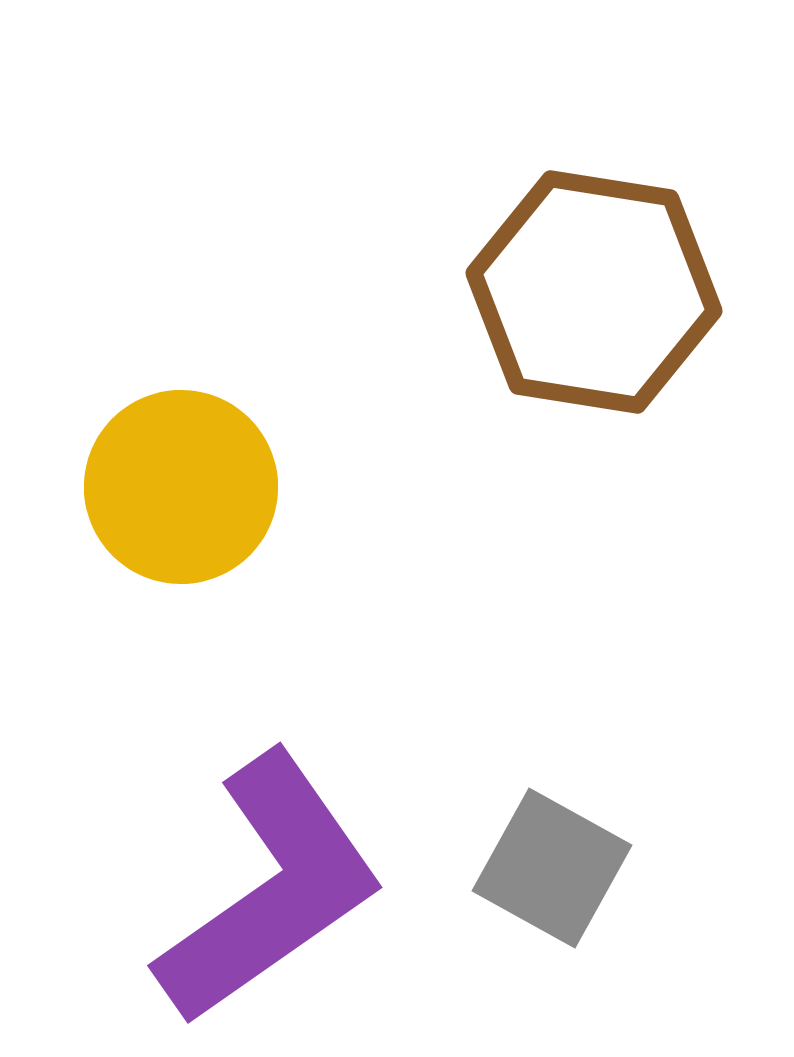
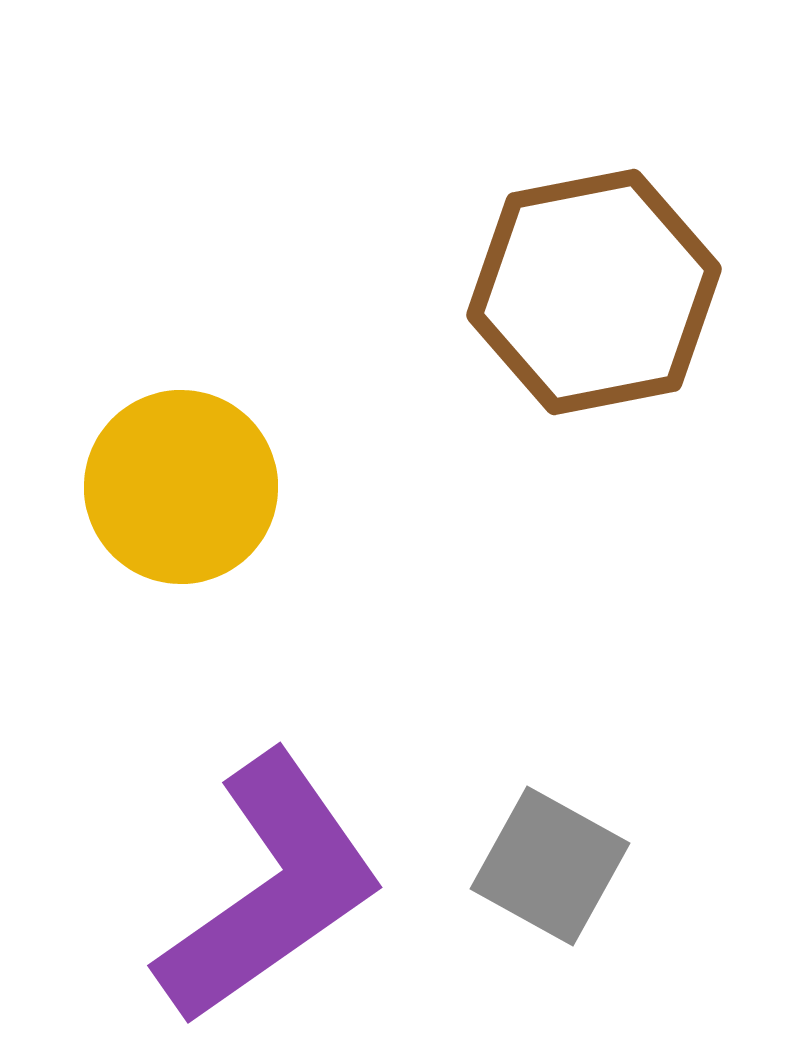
brown hexagon: rotated 20 degrees counterclockwise
gray square: moved 2 px left, 2 px up
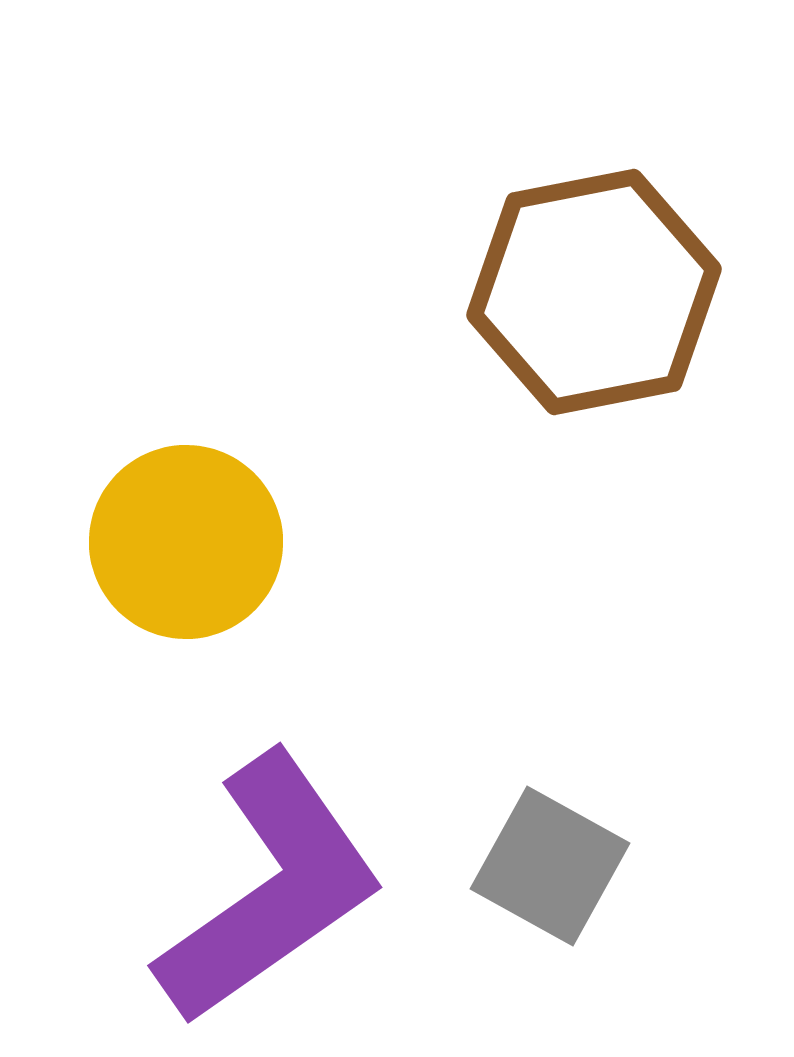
yellow circle: moved 5 px right, 55 px down
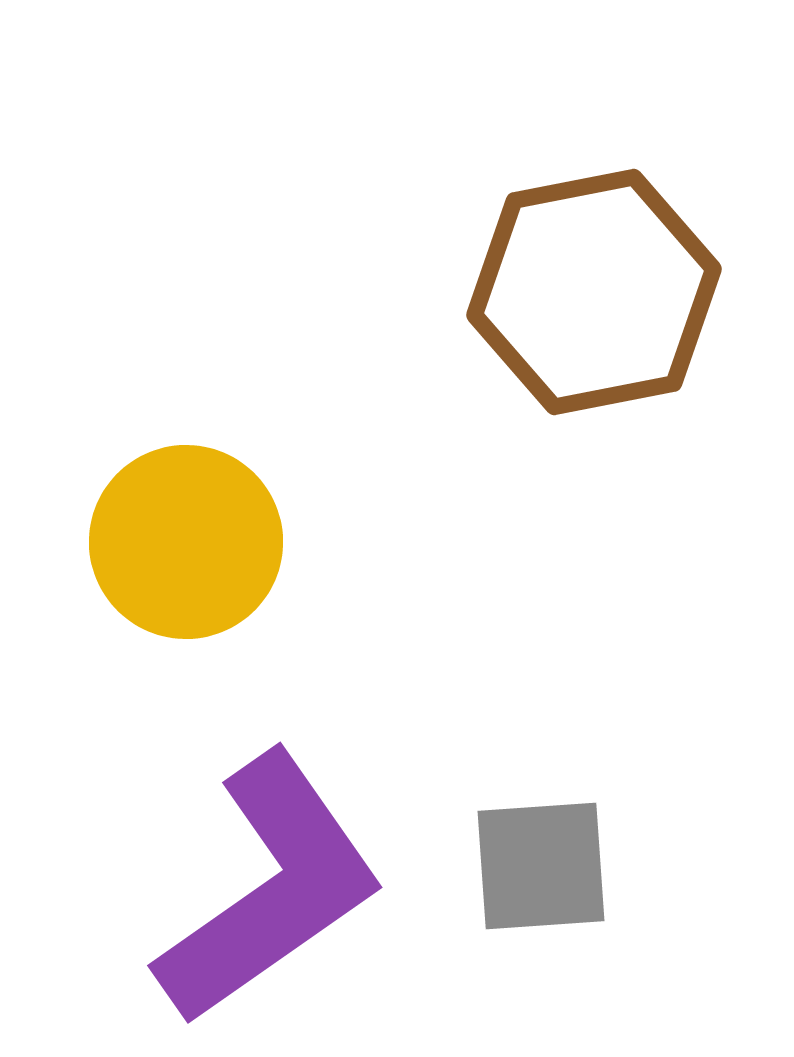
gray square: moved 9 px left; rotated 33 degrees counterclockwise
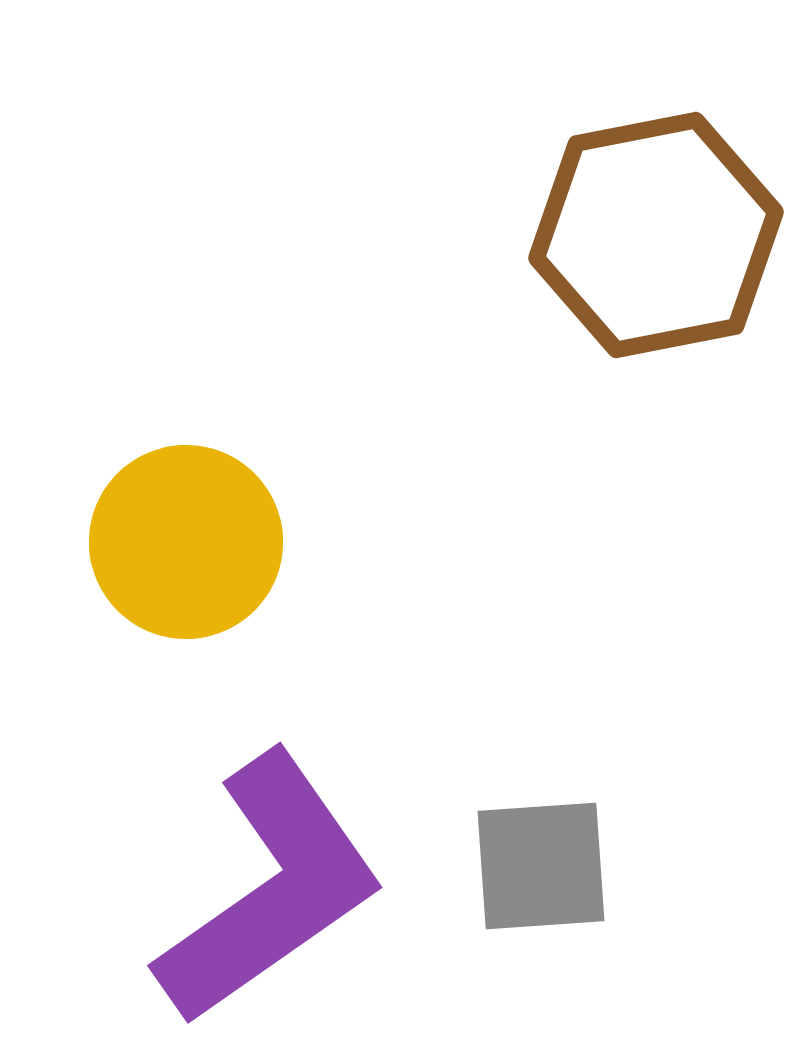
brown hexagon: moved 62 px right, 57 px up
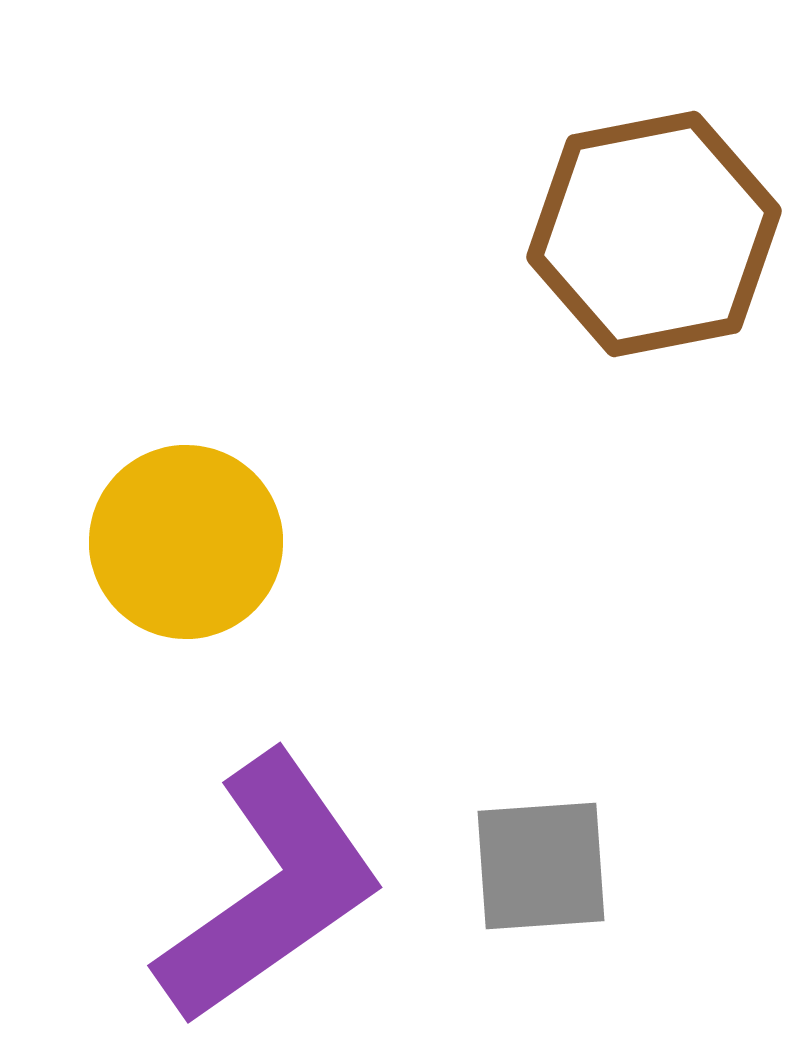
brown hexagon: moved 2 px left, 1 px up
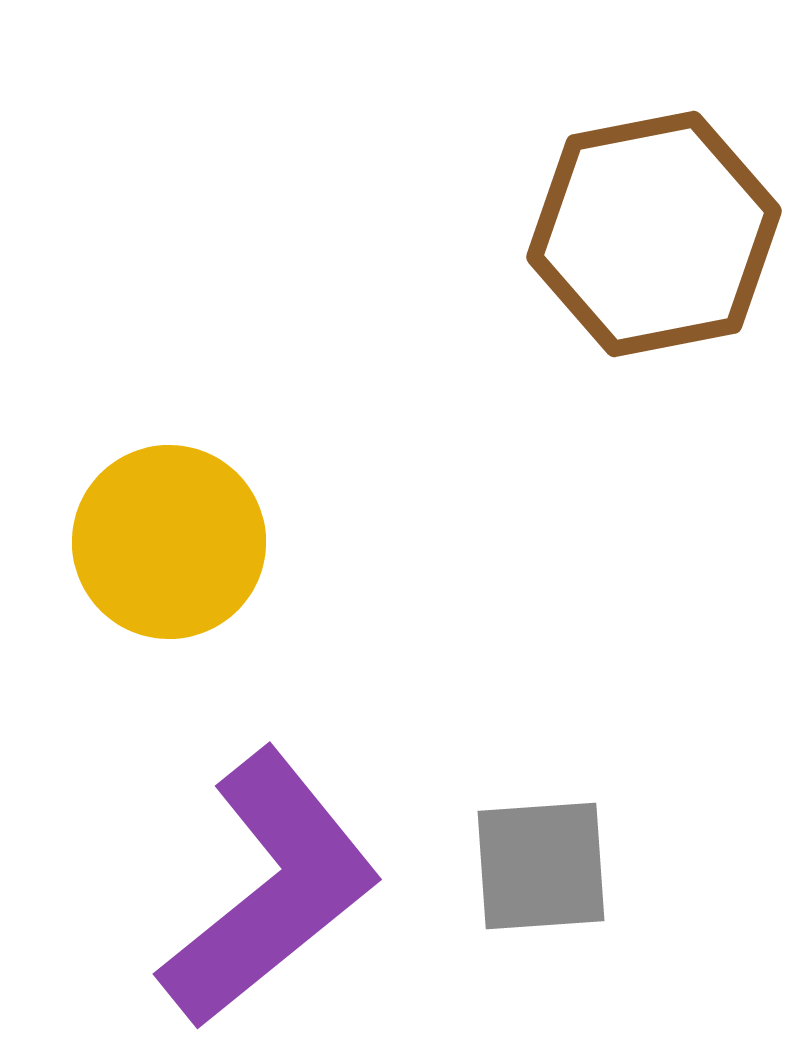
yellow circle: moved 17 px left
purple L-shape: rotated 4 degrees counterclockwise
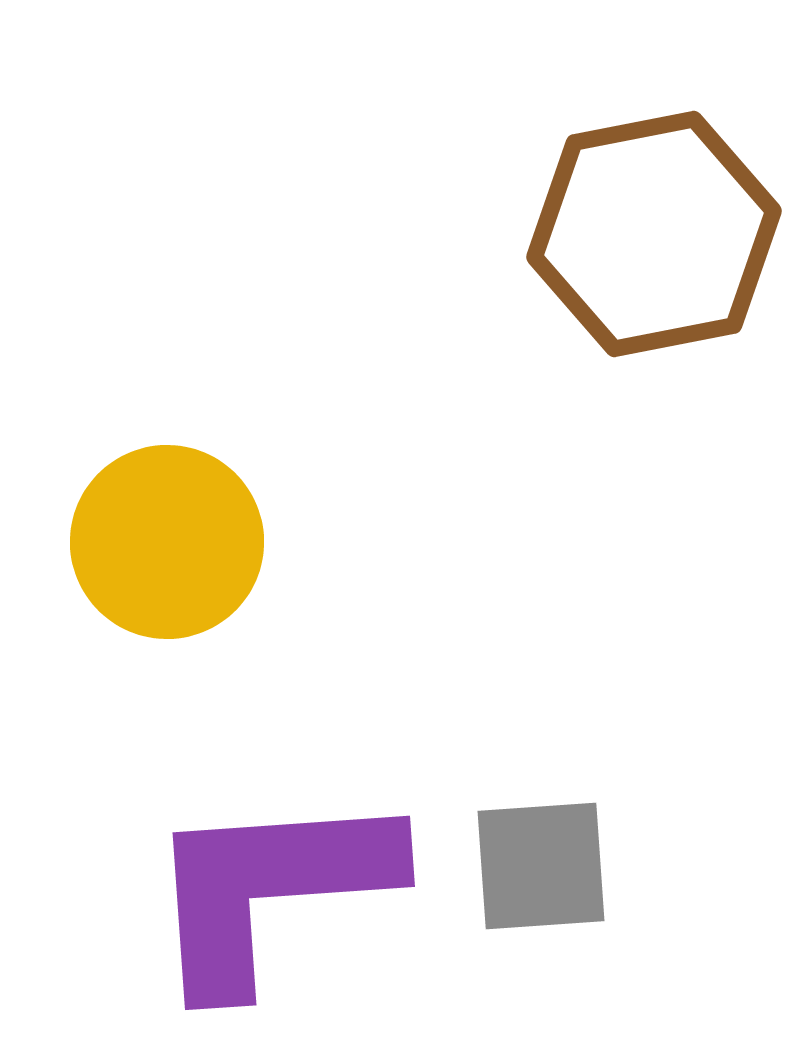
yellow circle: moved 2 px left
purple L-shape: rotated 145 degrees counterclockwise
